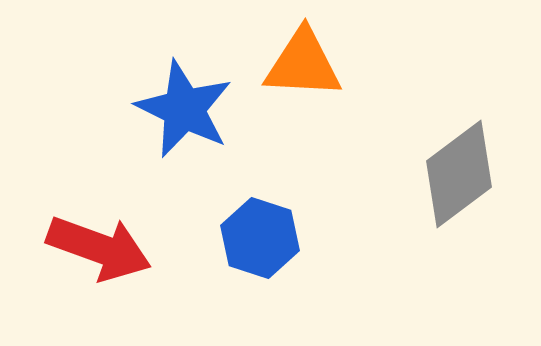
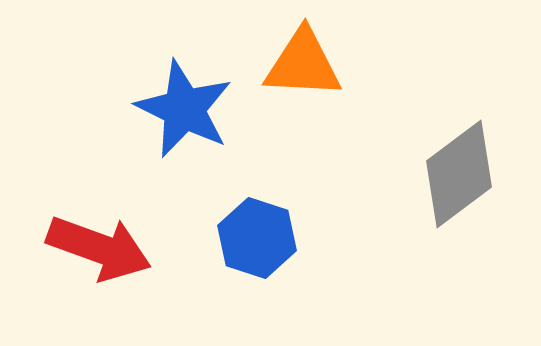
blue hexagon: moved 3 px left
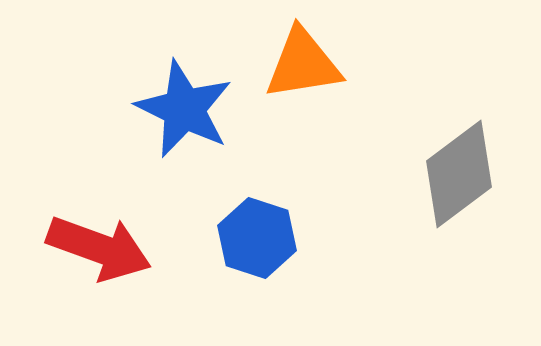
orange triangle: rotated 12 degrees counterclockwise
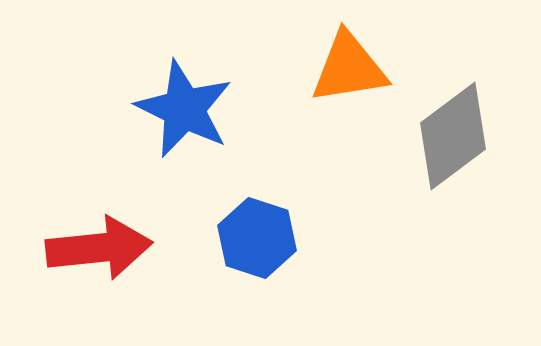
orange triangle: moved 46 px right, 4 px down
gray diamond: moved 6 px left, 38 px up
red arrow: rotated 26 degrees counterclockwise
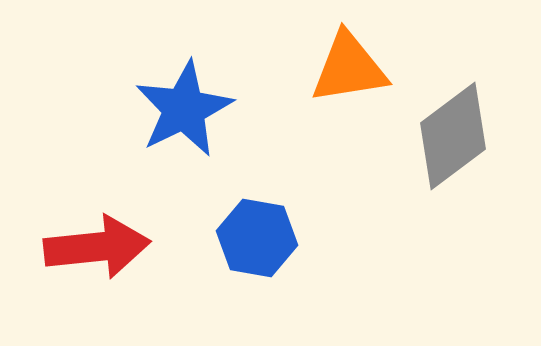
blue star: rotated 20 degrees clockwise
blue hexagon: rotated 8 degrees counterclockwise
red arrow: moved 2 px left, 1 px up
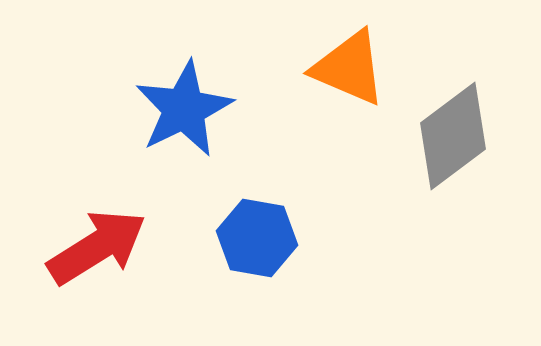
orange triangle: rotated 32 degrees clockwise
red arrow: rotated 26 degrees counterclockwise
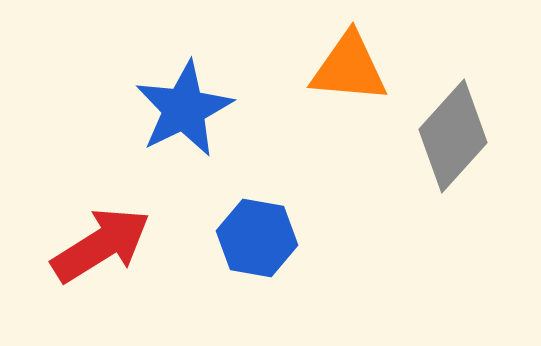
orange triangle: rotated 18 degrees counterclockwise
gray diamond: rotated 11 degrees counterclockwise
red arrow: moved 4 px right, 2 px up
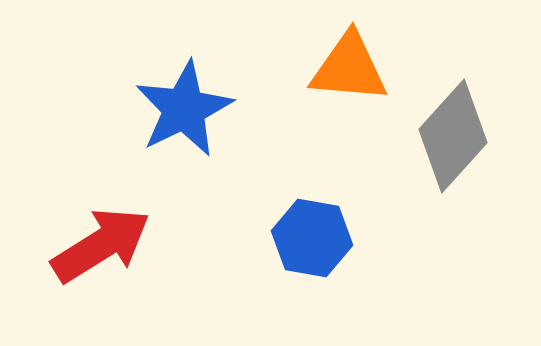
blue hexagon: moved 55 px right
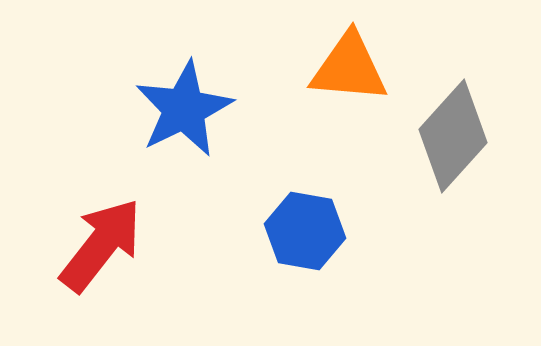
blue hexagon: moved 7 px left, 7 px up
red arrow: rotated 20 degrees counterclockwise
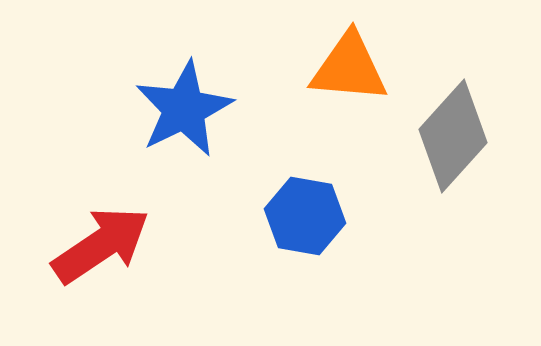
blue hexagon: moved 15 px up
red arrow: rotated 18 degrees clockwise
